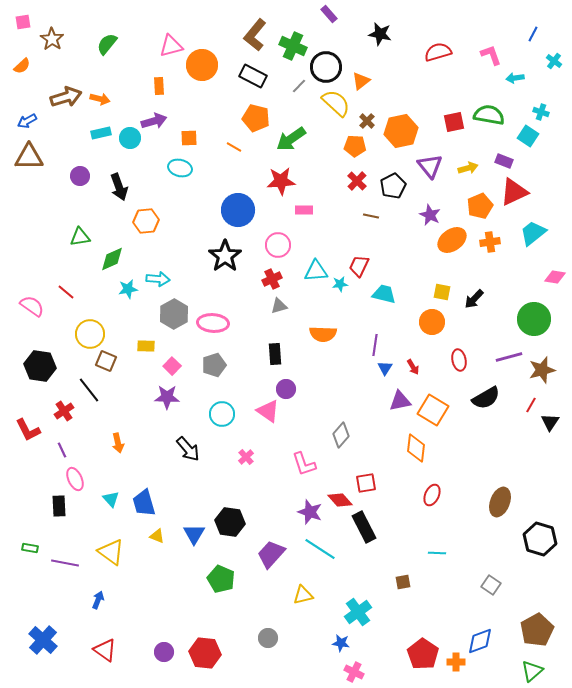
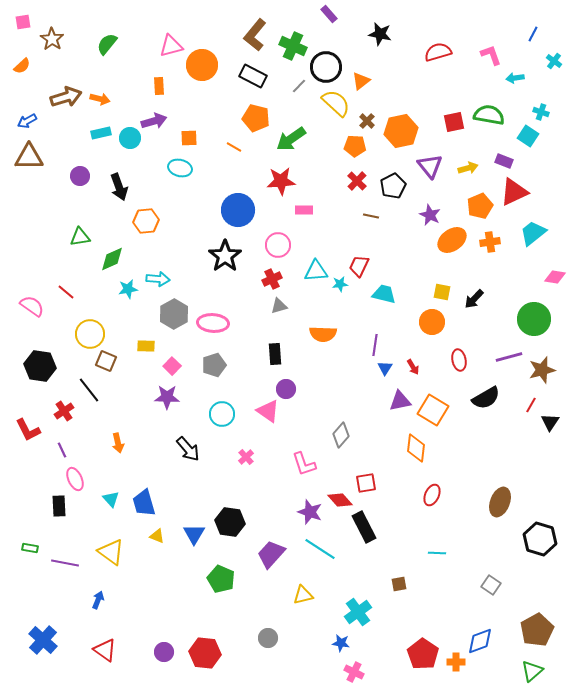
brown square at (403, 582): moved 4 px left, 2 px down
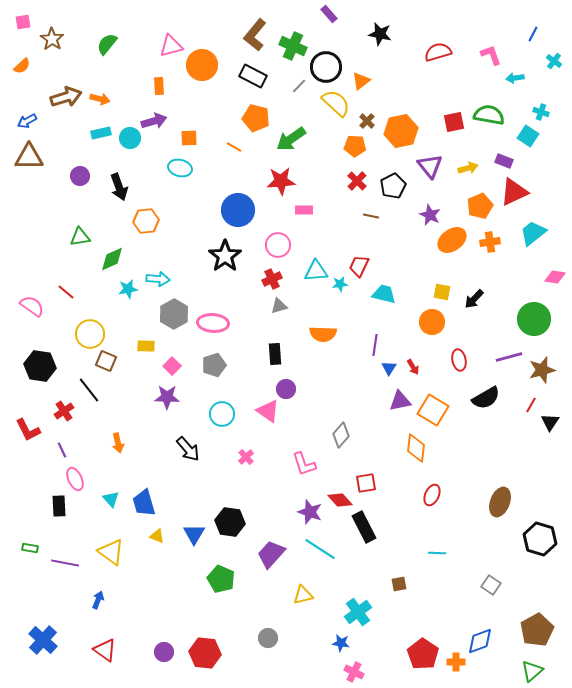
blue triangle at (385, 368): moved 4 px right
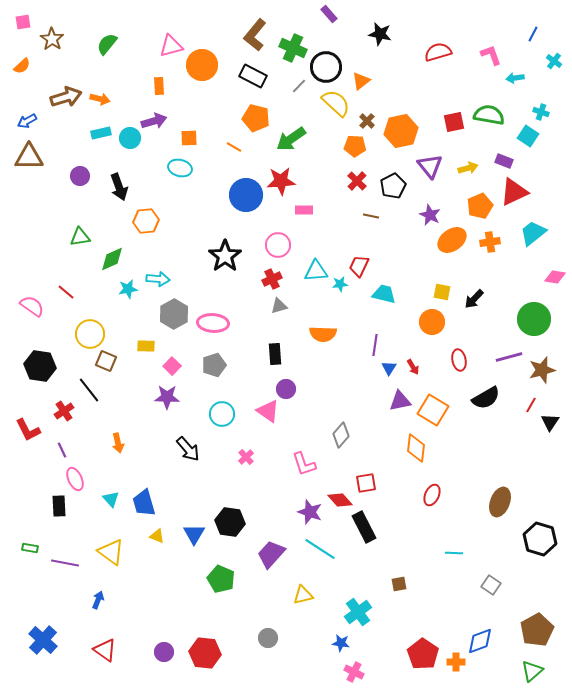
green cross at (293, 46): moved 2 px down
blue circle at (238, 210): moved 8 px right, 15 px up
cyan line at (437, 553): moved 17 px right
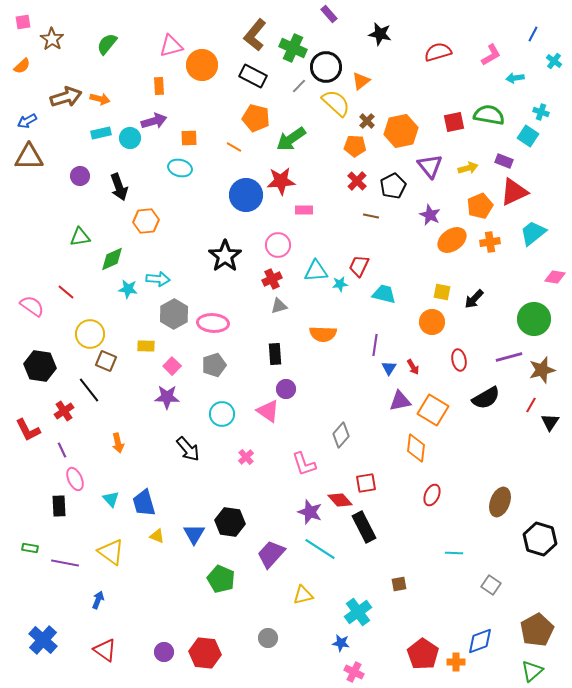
pink L-shape at (491, 55): rotated 80 degrees clockwise
cyan star at (128, 289): rotated 18 degrees clockwise
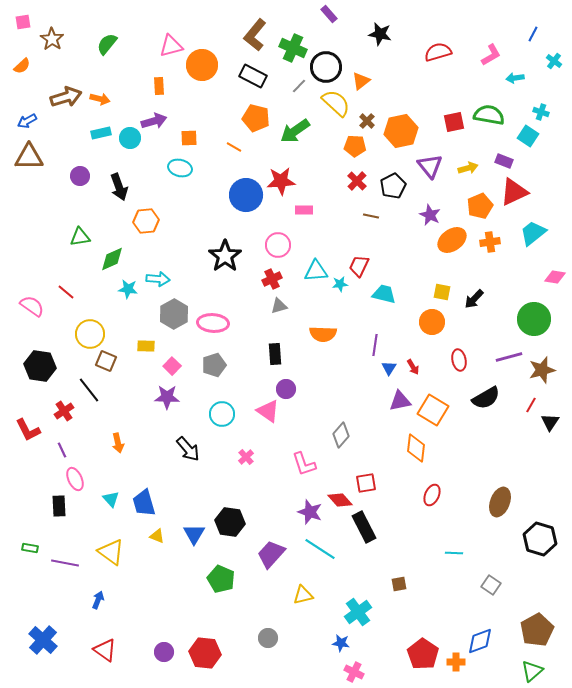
green arrow at (291, 139): moved 4 px right, 8 px up
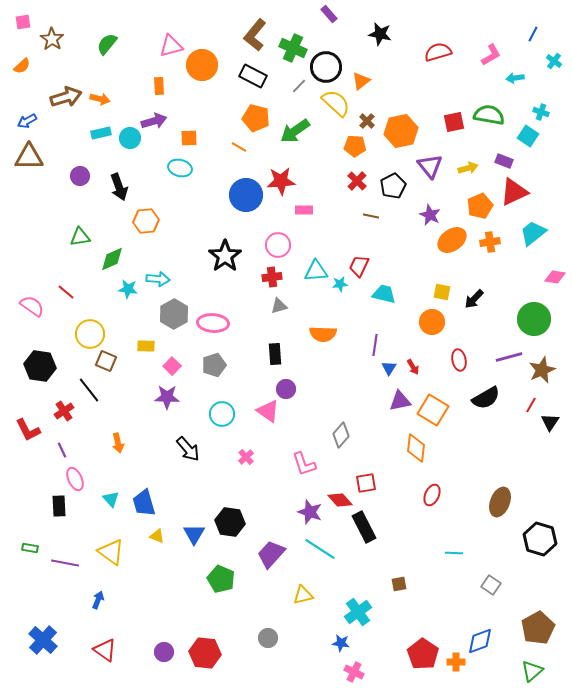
orange line at (234, 147): moved 5 px right
red cross at (272, 279): moved 2 px up; rotated 18 degrees clockwise
brown star at (542, 370): rotated 8 degrees counterclockwise
brown pentagon at (537, 630): moved 1 px right, 2 px up
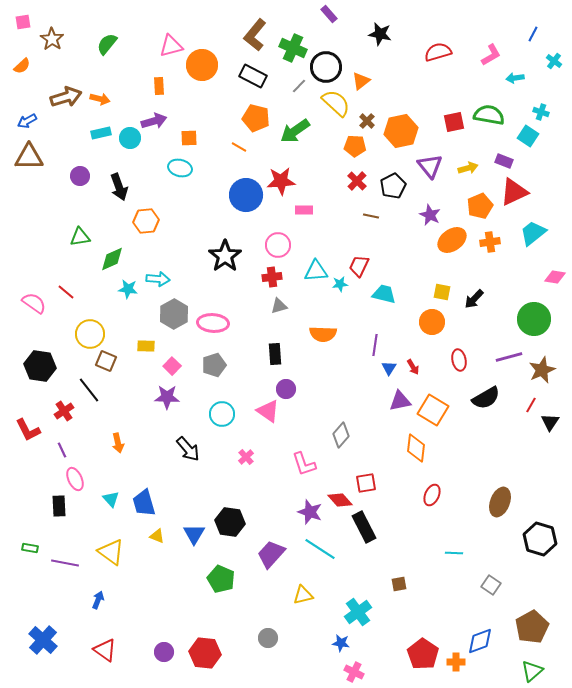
pink semicircle at (32, 306): moved 2 px right, 3 px up
brown pentagon at (538, 628): moved 6 px left, 1 px up
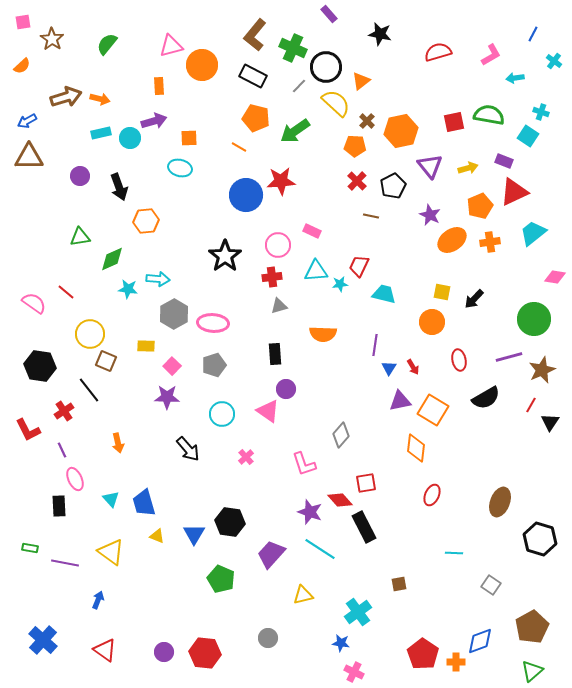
pink rectangle at (304, 210): moved 8 px right, 21 px down; rotated 24 degrees clockwise
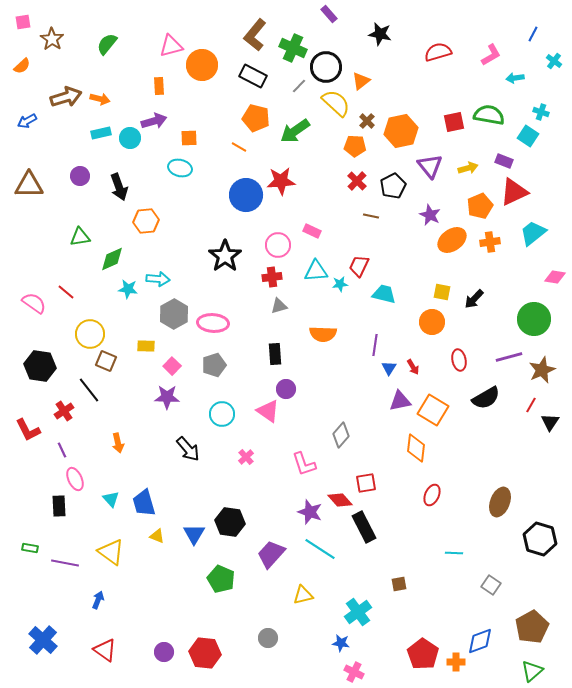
brown triangle at (29, 157): moved 28 px down
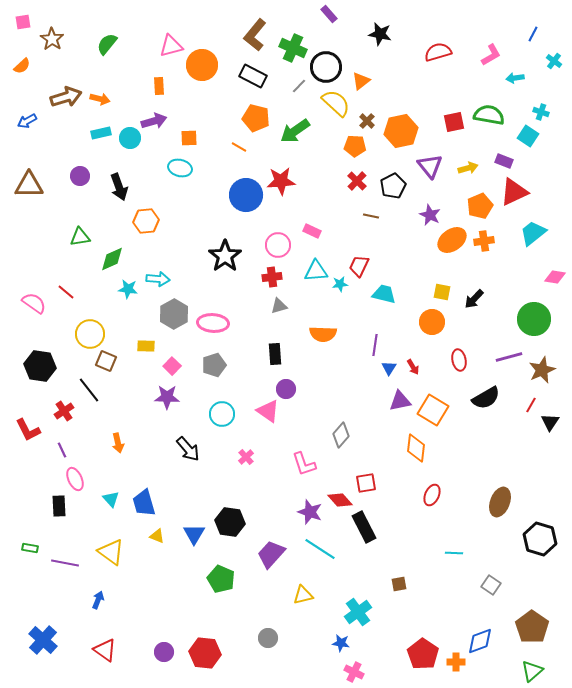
orange cross at (490, 242): moved 6 px left, 1 px up
brown pentagon at (532, 627): rotated 8 degrees counterclockwise
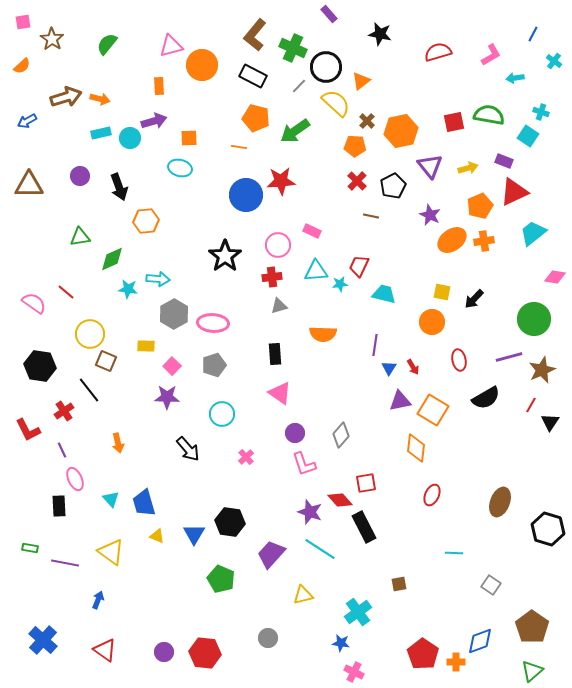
orange line at (239, 147): rotated 21 degrees counterclockwise
purple circle at (286, 389): moved 9 px right, 44 px down
pink triangle at (268, 411): moved 12 px right, 18 px up
black hexagon at (540, 539): moved 8 px right, 10 px up
